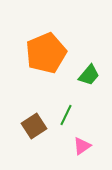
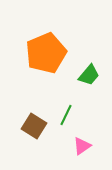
brown square: rotated 25 degrees counterclockwise
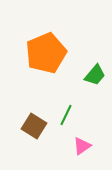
green trapezoid: moved 6 px right
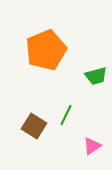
orange pentagon: moved 3 px up
green trapezoid: moved 1 px right, 1 px down; rotated 35 degrees clockwise
pink triangle: moved 10 px right
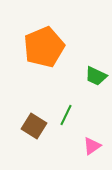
orange pentagon: moved 2 px left, 3 px up
green trapezoid: rotated 40 degrees clockwise
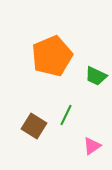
orange pentagon: moved 8 px right, 9 px down
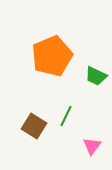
green line: moved 1 px down
pink triangle: rotated 18 degrees counterclockwise
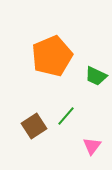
green line: rotated 15 degrees clockwise
brown square: rotated 25 degrees clockwise
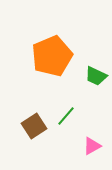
pink triangle: rotated 24 degrees clockwise
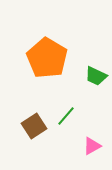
orange pentagon: moved 5 px left, 2 px down; rotated 18 degrees counterclockwise
